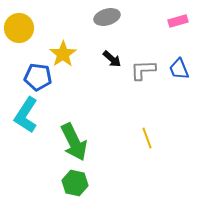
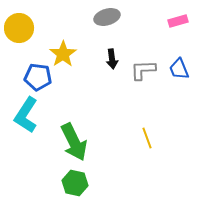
black arrow: rotated 42 degrees clockwise
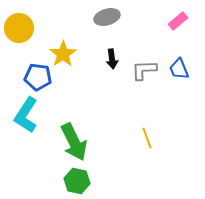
pink rectangle: rotated 24 degrees counterclockwise
gray L-shape: moved 1 px right
green hexagon: moved 2 px right, 2 px up
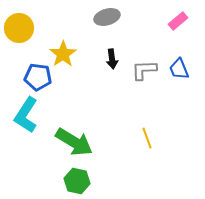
green arrow: rotated 33 degrees counterclockwise
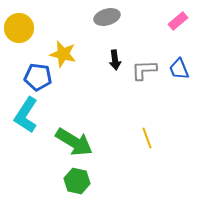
yellow star: rotated 24 degrees counterclockwise
black arrow: moved 3 px right, 1 px down
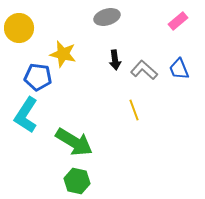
gray L-shape: rotated 44 degrees clockwise
yellow line: moved 13 px left, 28 px up
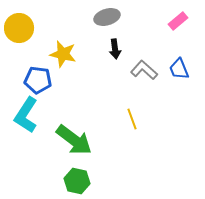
black arrow: moved 11 px up
blue pentagon: moved 3 px down
yellow line: moved 2 px left, 9 px down
green arrow: moved 2 px up; rotated 6 degrees clockwise
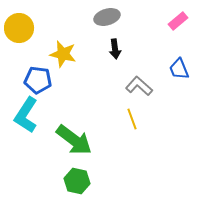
gray L-shape: moved 5 px left, 16 px down
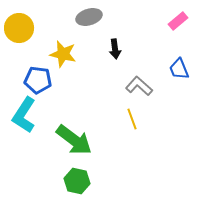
gray ellipse: moved 18 px left
cyan L-shape: moved 2 px left
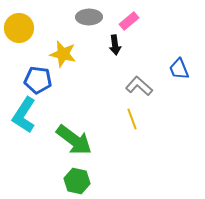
gray ellipse: rotated 15 degrees clockwise
pink rectangle: moved 49 px left
black arrow: moved 4 px up
